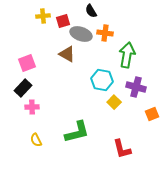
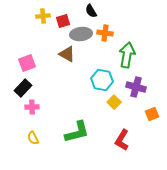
gray ellipse: rotated 25 degrees counterclockwise
yellow semicircle: moved 3 px left, 2 px up
red L-shape: moved 9 px up; rotated 45 degrees clockwise
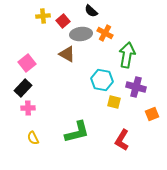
black semicircle: rotated 16 degrees counterclockwise
red square: rotated 24 degrees counterclockwise
orange cross: rotated 21 degrees clockwise
pink square: rotated 18 degrees counterclockwise
yellow square: rotated 32 degrees counterclockwise
pink cross: moved 4 px left, 1 px down
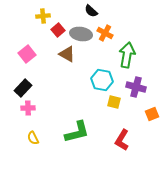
red square: moved 5 px left, 9 px down
gray ellipse: rotated 15 degrees clockwise
pink square: moved 9 px up
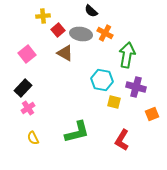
brown triangle: moved 2 px left, 1 px up
pink cross: rotated 32 degrees counterclockwise
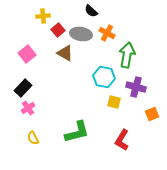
orange cross: moved 2 px right
cyan hexagon: moved 2 px right, 3 px up
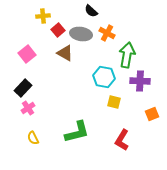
purple cross: moved 4 px right, 6 px up; rotated 12 degrees counterclockwise
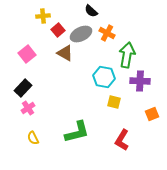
gray ellipse: rotated 35 degrees counterclockwise
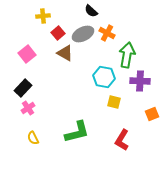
red square: moved 3 px down
gray ellipse: moved 2 px right
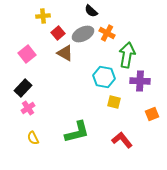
red L-shape: rotated 110 degrees clockwise
